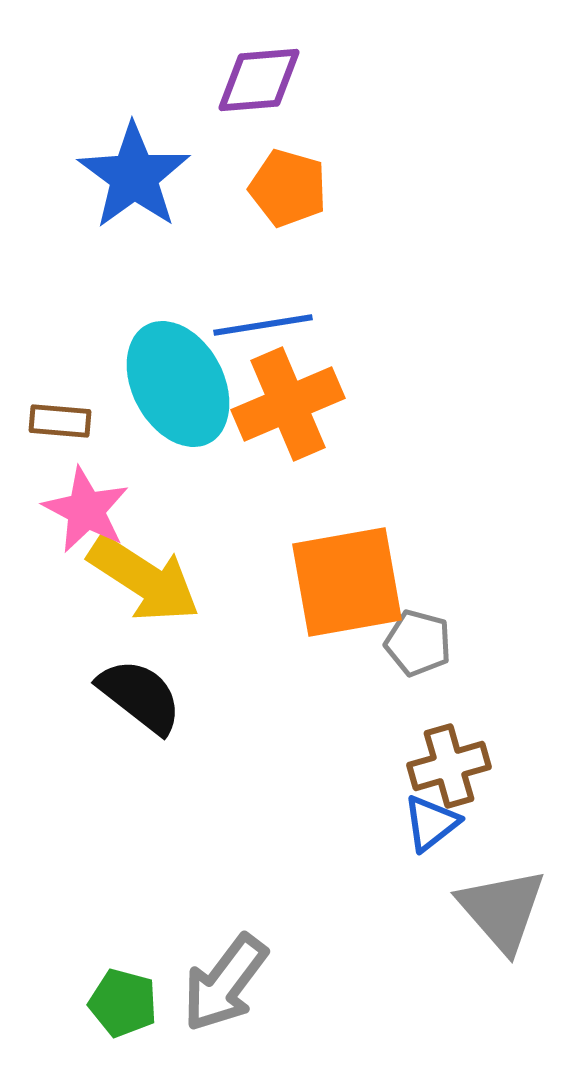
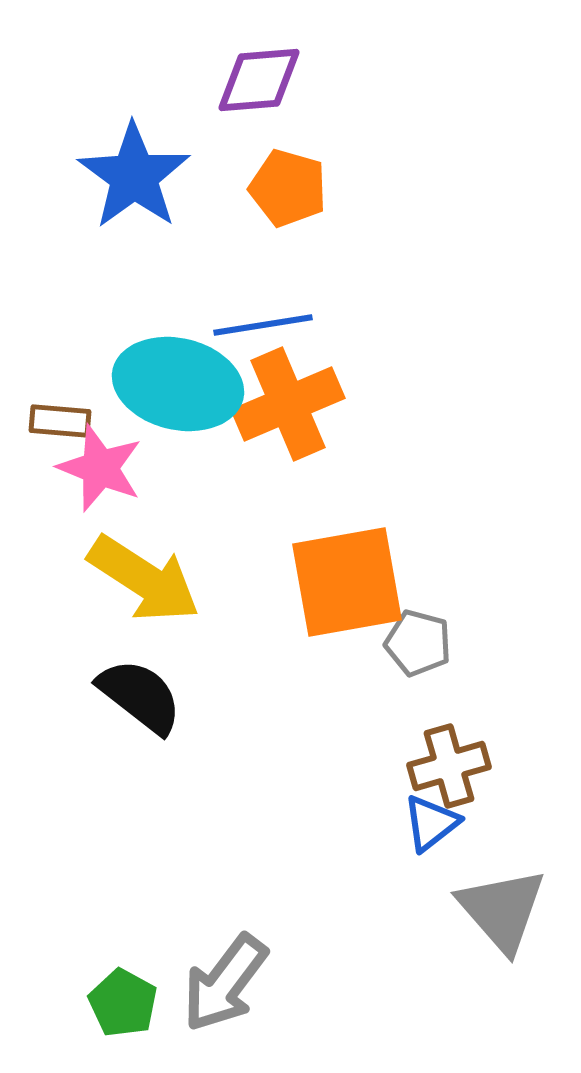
cyan ellipse: rotated 49 degrees counterclockwise
pink star: moved 14 px right, 42 px up; rotated 6 degrees counterclockwise
green pentagon: rotated 14 degrees clockwise
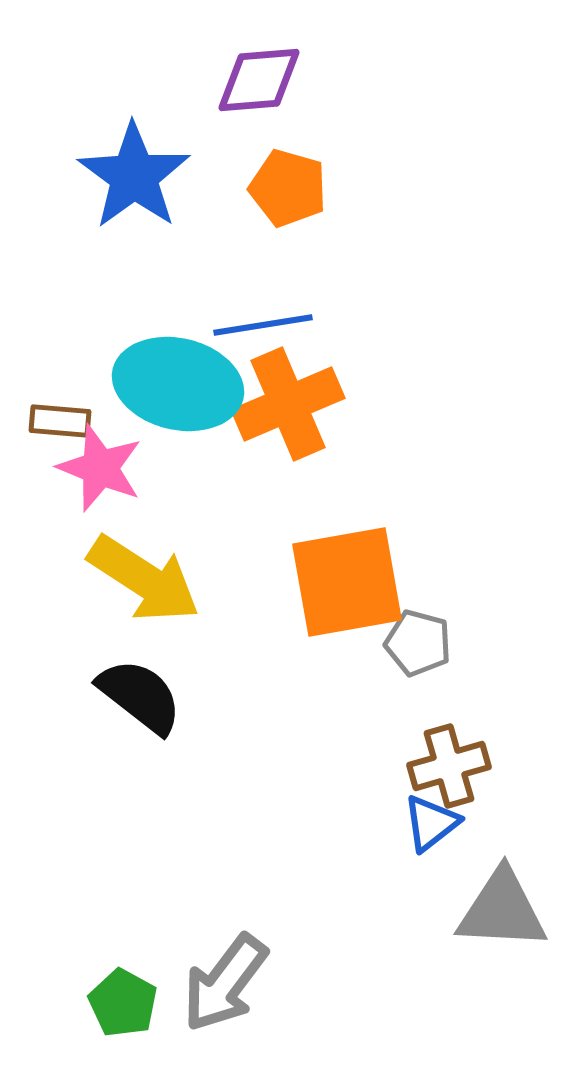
gray triangle: rotated 46 degrees counterclockwise
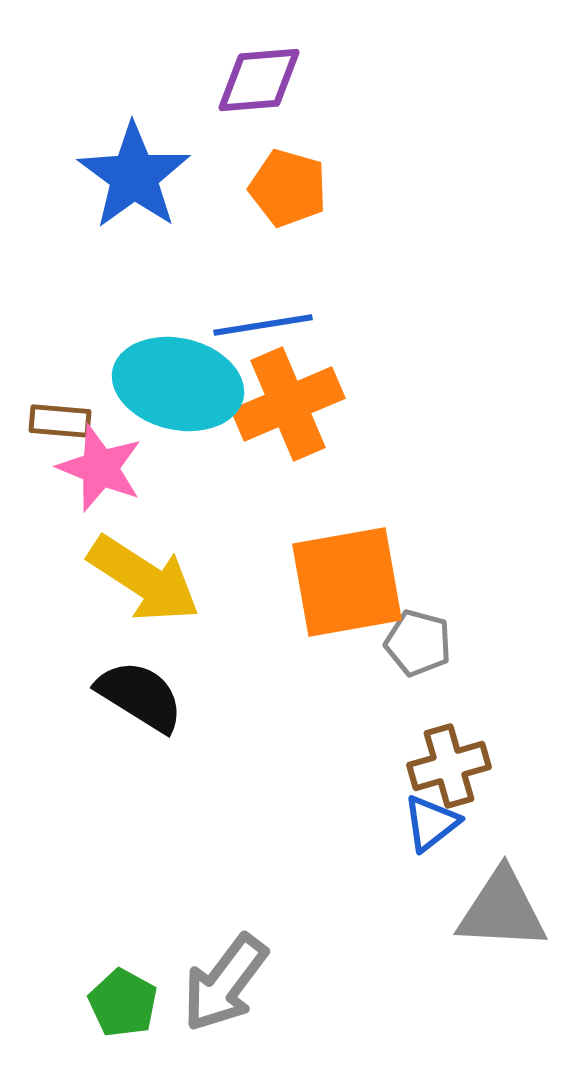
black semicircle: rotated 6 degrees counterclockwise
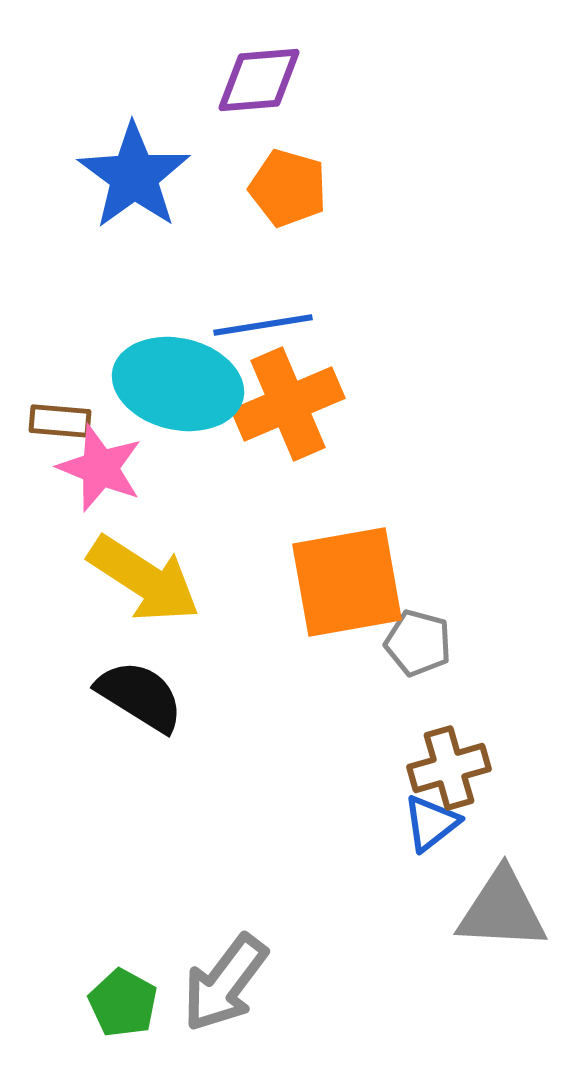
brown cross: moved 2 px down
